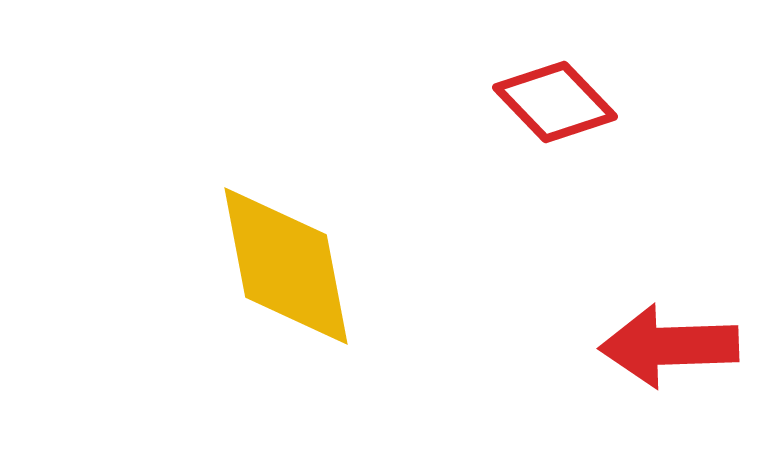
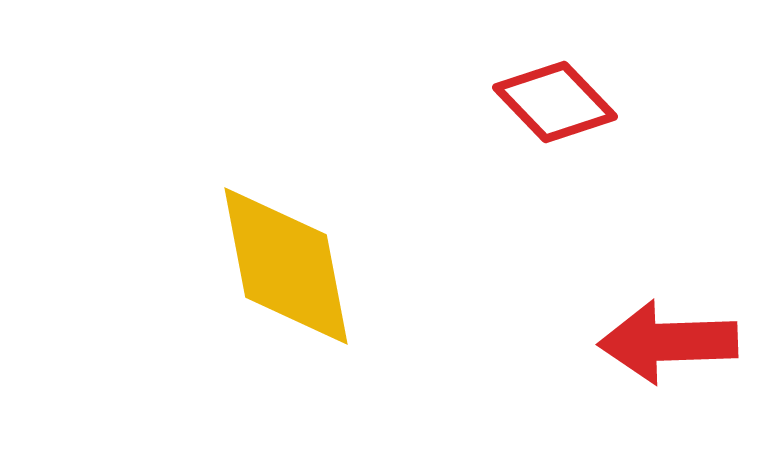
red arrow: moved 1 px left, 4 px up
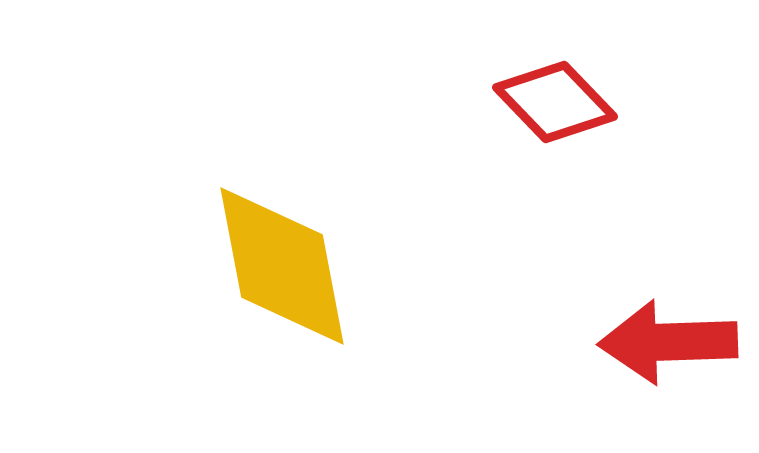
yellow diamond: moved 4 px left
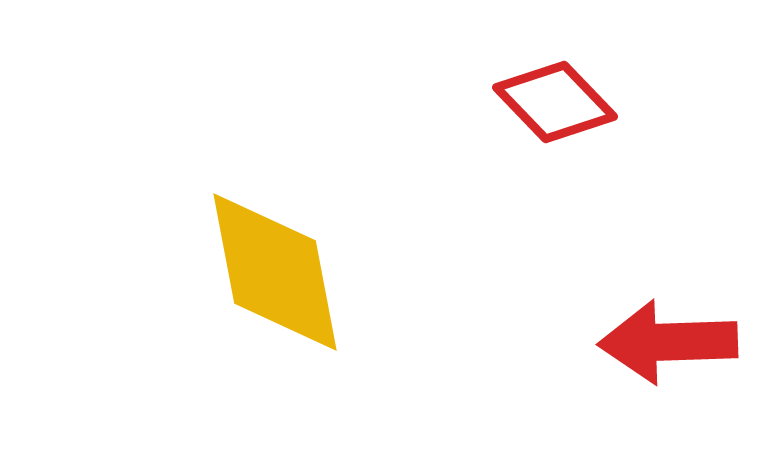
yellow diamond: moved 7 px left, 6 px down
